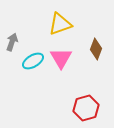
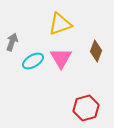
brown diamond: moved 2 px down
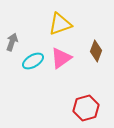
pink triangle: rotated 25 degrees clockwise
